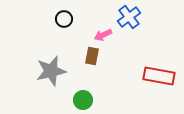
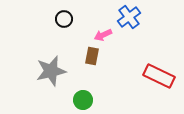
red rectangle: rotated 16 degrees clockwise
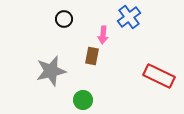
pink arrow: rotated 60 degrees counterclockwise
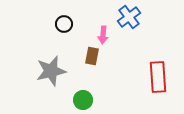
black circle: moved 5 px down
red rectangle: moved 1 px left, 1 px down; rotated 60 degrees clockwise
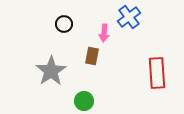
pink arrow: moved 1 px right, 2 px up
gray star: rotated 20 degrees counterclockwise
red rectangle: moved 1 px left, 4 px up
green circle: moved 1 px right, 1 px down
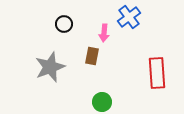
gray star: moved 1 px left, 4 px up; rotated 12 degrees clockwise
green circle: moved 18 px right, 1 px down
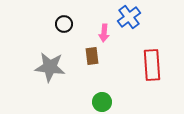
brown rectangle: rotated 18 degrees counterclockwise
gray star: rotated 28 degrees clockwise
red rectangle: moved 5 px left, 8 px up
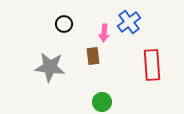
blue cross: moved 5 px down
brown rectangle: moved 1 px right
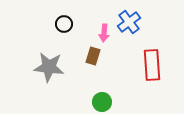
brown rectangle: rotated 24 degrees clockwise
gray star: moved 1 px left
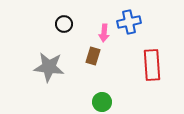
blue cross: rotated 25 degrees clockwise
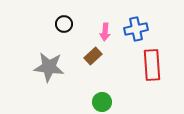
blue cross: moved 7 px right, 7 px down
pink arrow: moved 1 px right, 1 px up
brown rectangle: rotated 30 degrees clockwise
